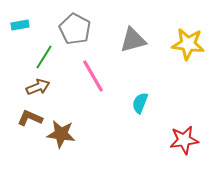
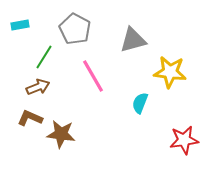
yellow star: moved 18 px left, 28 px down
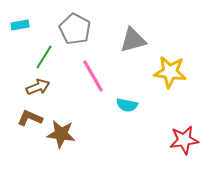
cyan semicircle: moved 13 px left, 2 px down; rotated 100 degrees counterclockwise
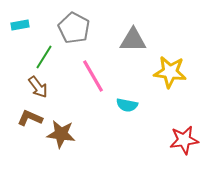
gray pentagon: moved 1 px left, 1 px up
gray triangle: rotated 16 degrees clockwise
brown arrow: rotated 75 degrees clockwise
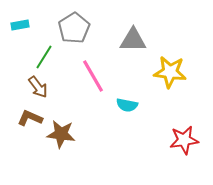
gray pentagon: rotated 12 degrees clockwise
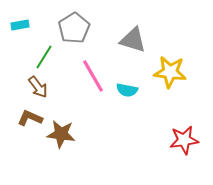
gray triangle: rotated 16 degrees clockwise
cyan semicircle: moved 15 px up
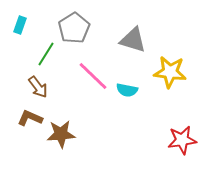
cyan rectangle: rotated 60 degrees counterclockwise
green line: moved 2 px right, 3 px up
pink line: rotated 16 degrees counterclockwise
brown star: rotated 12 degrees counterclockwise
red star: moved 2 px left
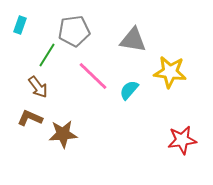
gray pentagon: moved 3 px down; rotated 24 degrees clockwise
gray triangle: rotated 8 degrees counterclockwise
green line: moved 1 px right, 1 px down
cyan semicircle: moved 2 px right; rotated 120 degrees clockwise
brown star: moved 2 px right
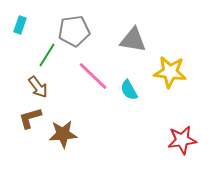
cyan semicircle: rotated 70 degrees counterclockwise
brown L-shape: rotated 40 degrees counterclockwise
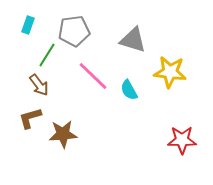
cyan rectangle: moved 8 px right
gray triangle: rotated 8 degrees clockwise
brown arrow: moved 1 px right, 2 px up
red star: rotated 8 degrees clockwise
